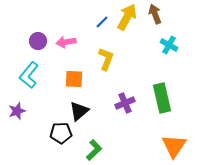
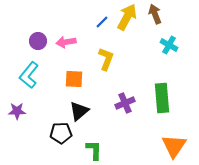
green rectangle: rotated 8 degrees clockwise
purple star: rotated 18 degrees clockwise
green L-shape: rotated 45 degrees counterclockwise
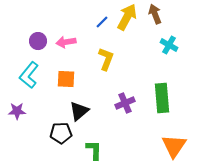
orange square: moved 8 px left
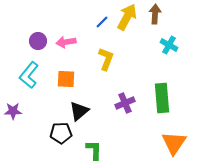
brown arrow: rotated 24 degrees clockwise
purple star: moved 4 px left
orange triangle: moved 3 px up
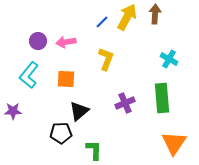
cyan cross: moved 14 px down
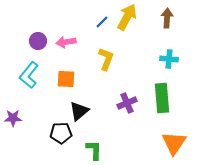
brown arrow: moved 12 px right, 4 px down
cyan cross: rotated 24 degrees counterclockwise
purple cross: moved 2 px right
purple star: moved 7 px down
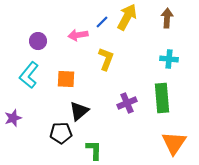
pink arrow: moved 12 px right, 7 px up
purple star: rotated 18 degrees counterclockwise
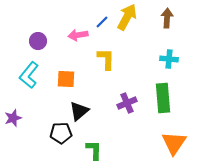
yellow L-shape: rotated 20 degrees counterclockwise
green rectangle: moved 1 px right
